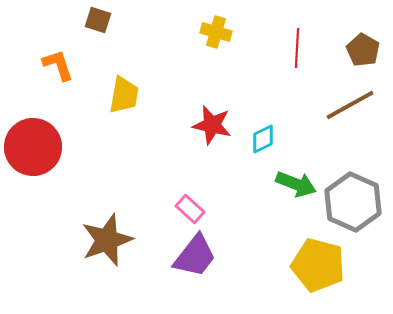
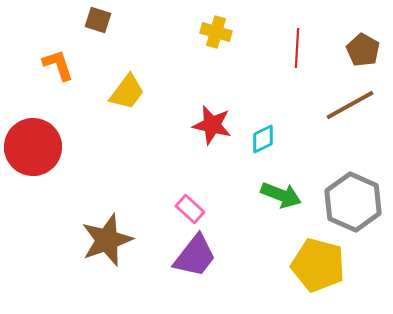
yellow trapezoid: moved 3 px right, 3 px up; rotated 27 degrees clockwise
green arrow: moved 15 px left, 11 px down
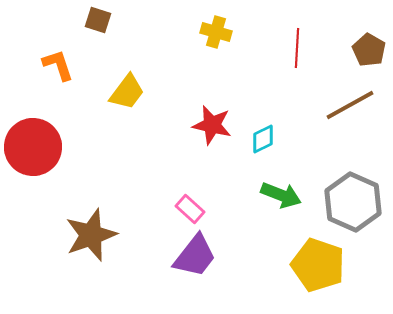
brown pentagon: moved 6 px right
brown star: moved 16 px left, 5 px up
yellow pentagon: rotated 4 degrees clockwise
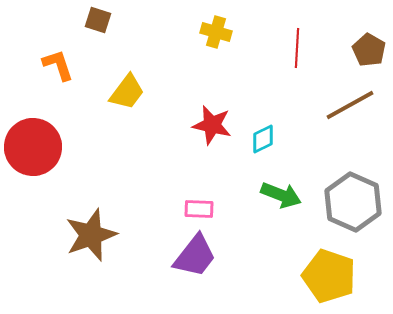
pink rectangle: moved 9 px right; rotated 40 degrees counterclockwise
yellow pentagon: moved 11 px right, 11 px down
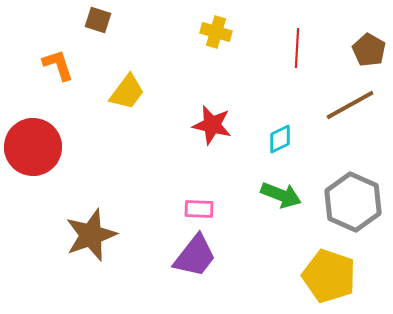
cyan diamond: moved 17 px right
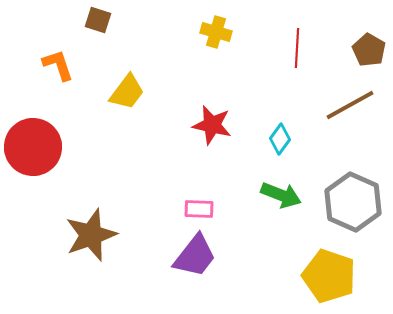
cyan diamond: rotated 28 degrees counterclockwise
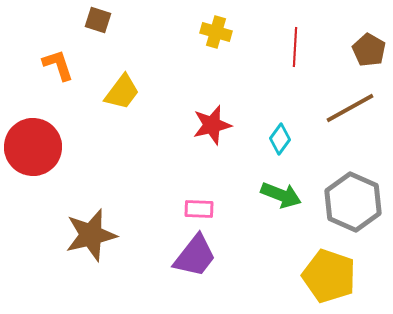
red line: moved 2 px left, 1 px up
yellow trapezoid: moved 5 px left
brown line: moved 3 px down
red star: rotated 27 degrees counterclockwise
brown star: rotated 6 degrees clockwise
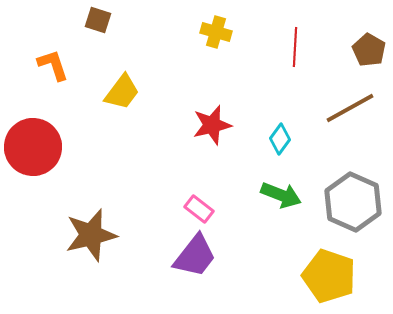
orange L-shape: moved 5 px left
pink rectangle: rotated 36 degrees clockwise
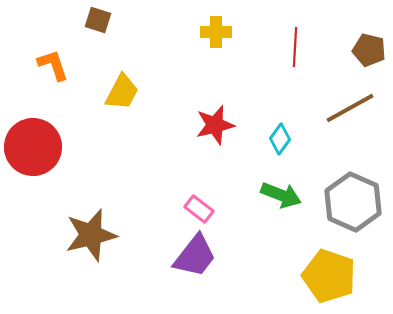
yellow cross: rotated 16 degrees counterclockwise
brown pentagon: rotated 16 degrees counterclockwise
yellow trapezoid: rotated 9 degrees counterclockwise
red star: moved 3 px right
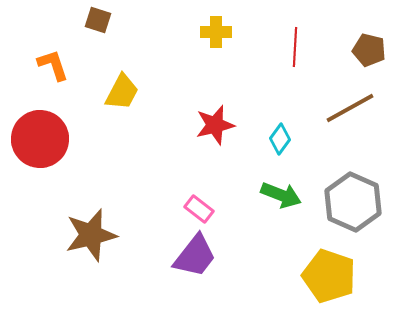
red circle: moved 7 px right, 8 px up
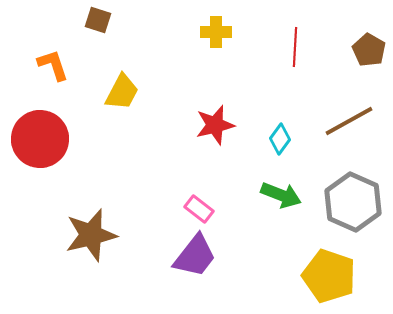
brown pentagon: rotated 16 degrees clockwise
brown line: moved 1 px left, 13 px down
